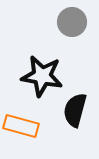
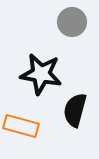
black star: moved 1 px left, 2 px up
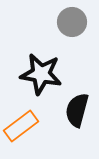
black semicircle: moved 2 px right
orange rectangle: rotated 52 degrees counterclockwise
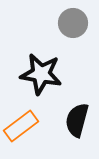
gray circle: moved 1 px right, 1 px down
black semicircle: moved 10 px down
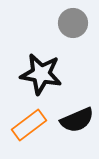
black semicircle: rotated 128 degrees counterclockwise
orange rectangle: moved 8 px right, 1 px up
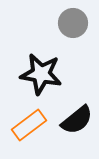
black semicircle: rotated 16 degrees counterclockwise
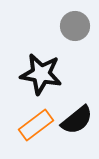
gray circle: moved 2 px right, 3 px down
orange rectangle: moved 7 px right
